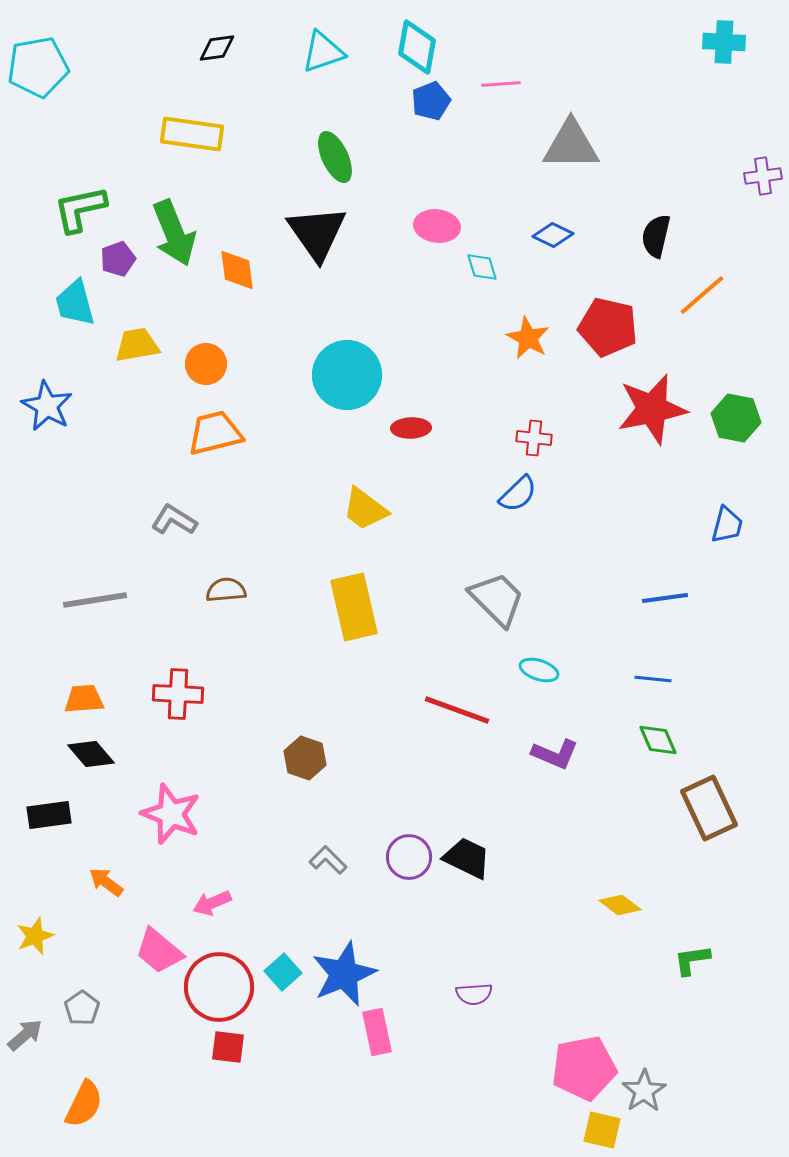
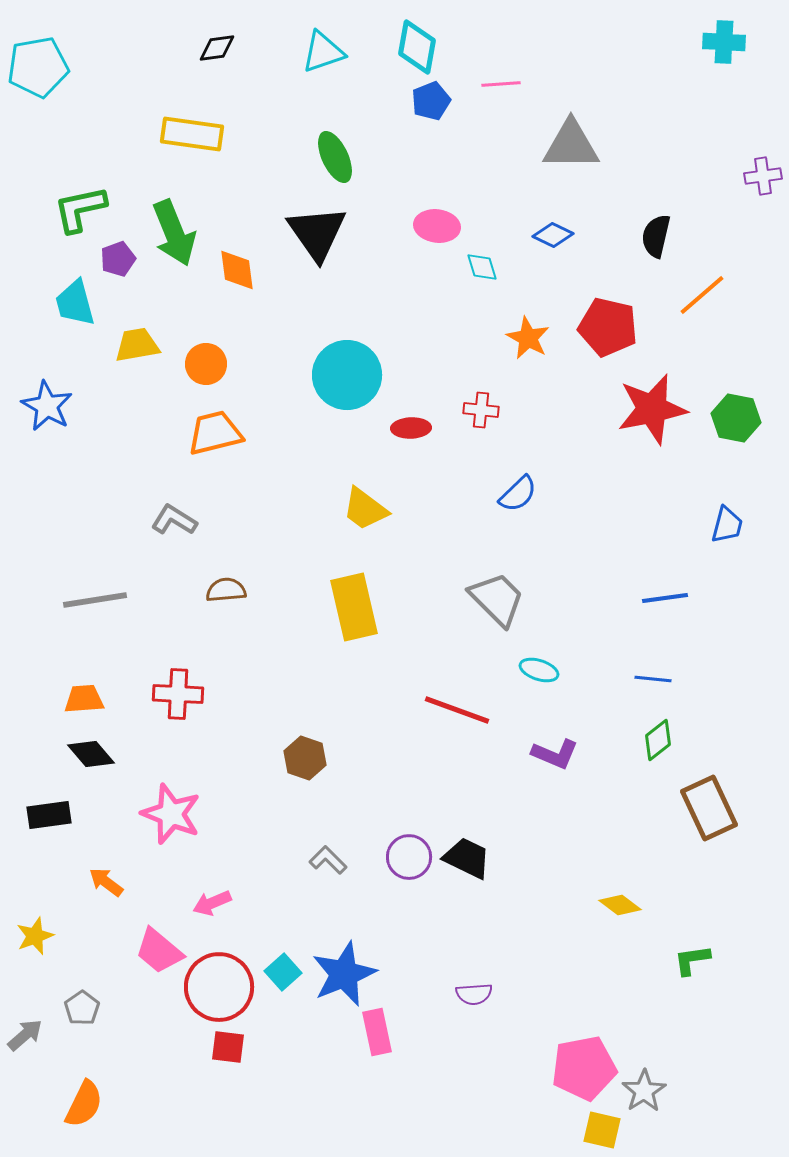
red cross at (534, 438): moved 53 px left, 28 px up
green diamond at (658, 740): rotated 75 degrees clockwise
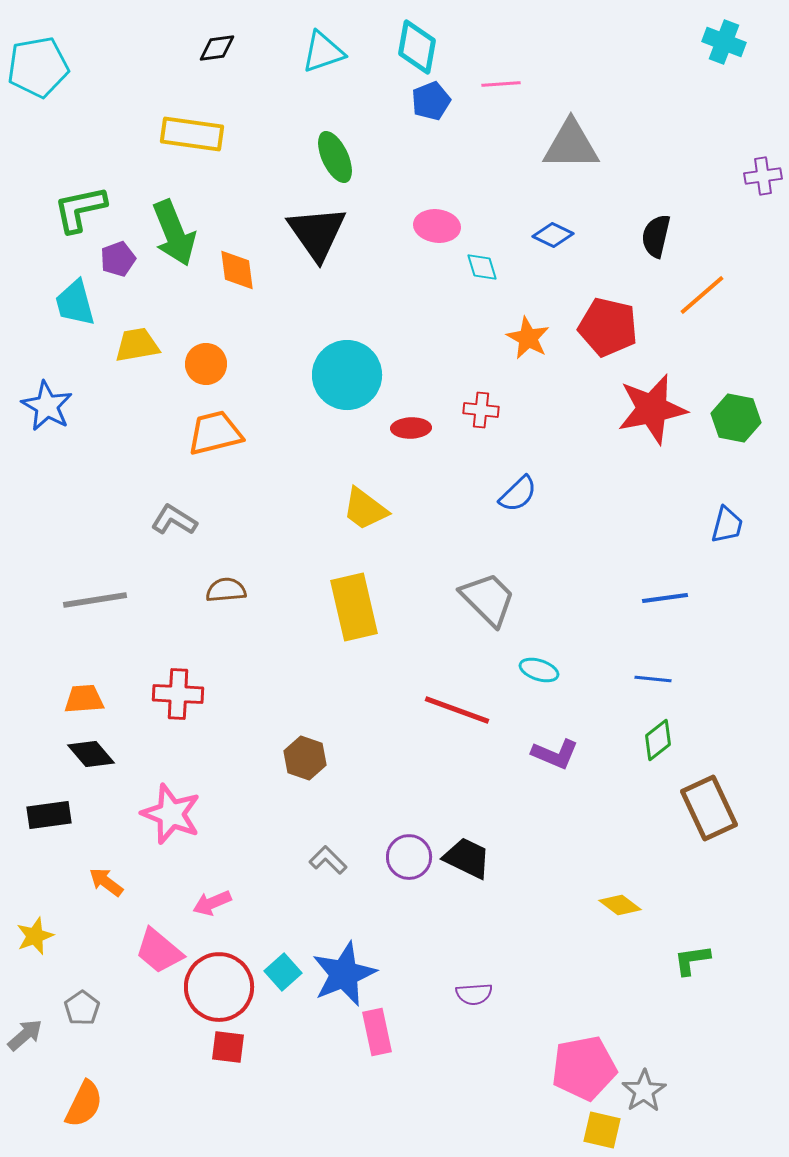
cyan cross at (724, 42): rotated 18 degrees clockwise
gray trapezoid at (497, 599): moved 9 px left
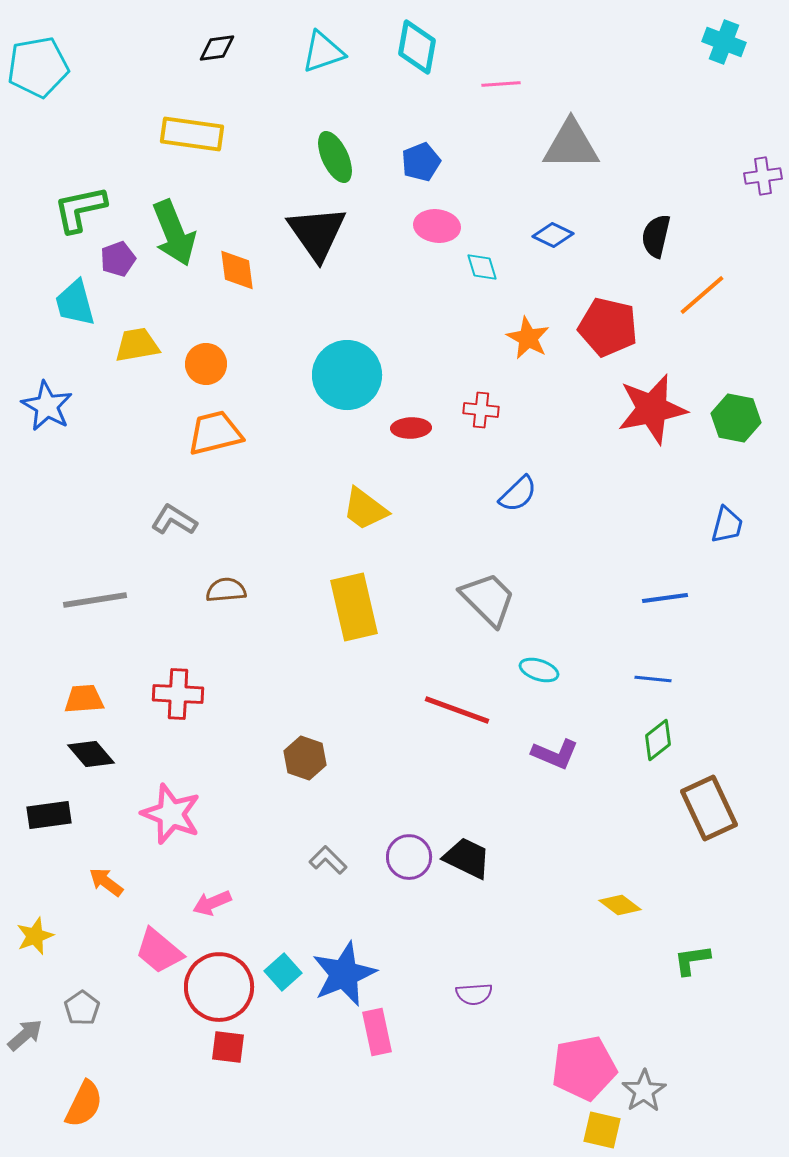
blue pentagon at (431, 101): moved 10 px left, 61 px down
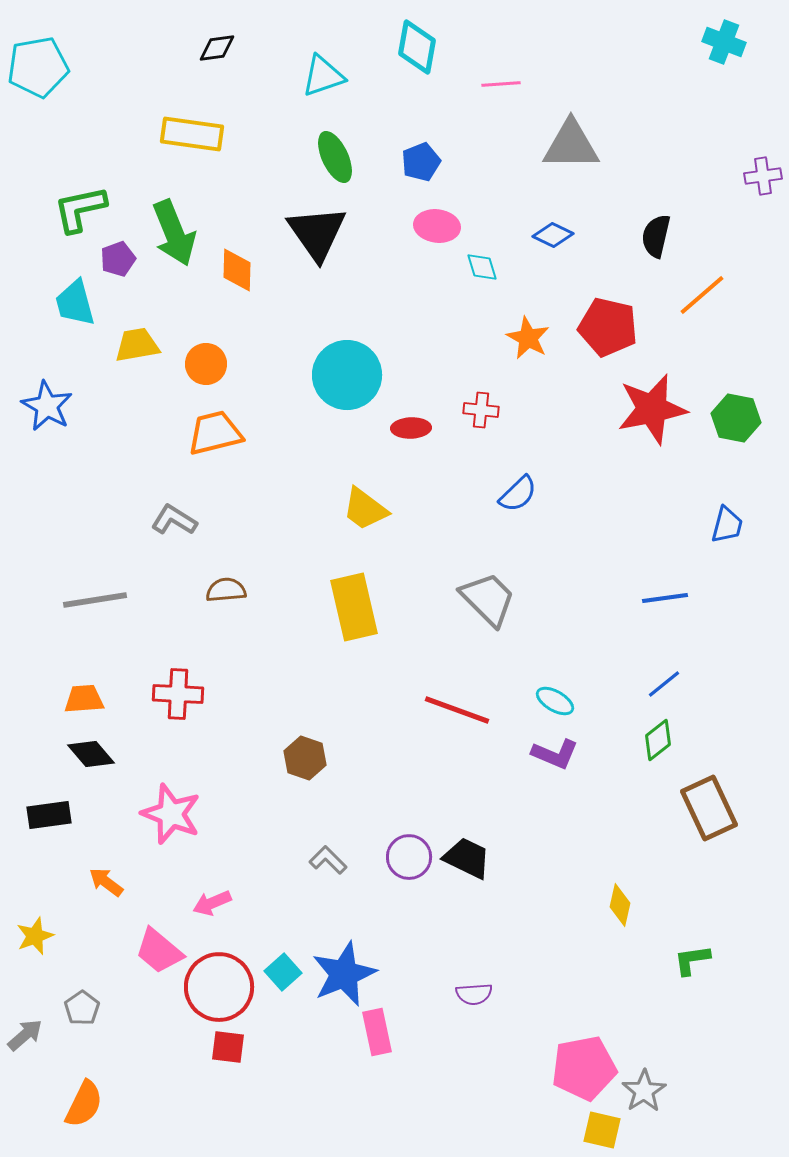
cyan triangle at (323, 52): moved 24 px down
orange diamond at (237, 270): rotated 9 degrees clockwise
cyan ellipse at (539, 670): moved 16 px right, 31 px down; rotated 12 degrees clockwise
blue line at (653, 679): moved 11 px right, 5 px down; rotated 45 degrees counterclockwise
yellow diamond at (620, 905): rotated 66 degrees clockwise
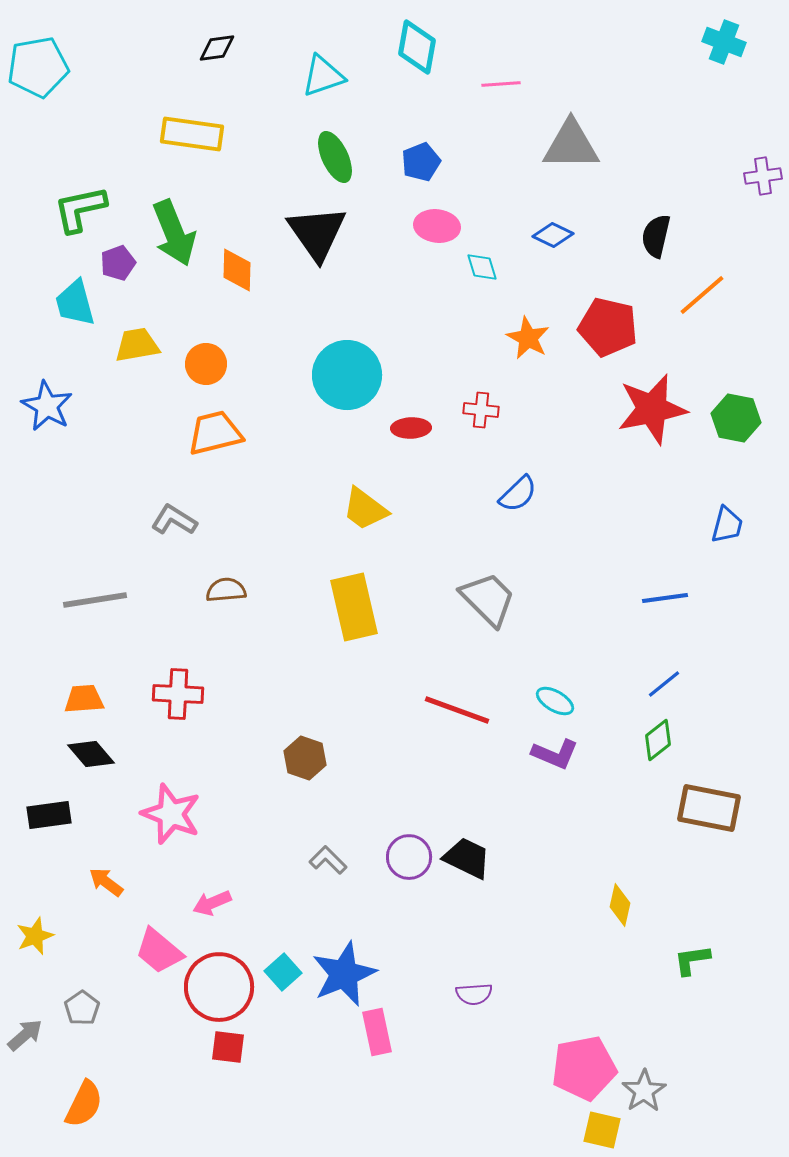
purple pentagon at (118, 259): moved 4 px down
brown rectangle at (709, 808): rotated 54 degrees counterclockwise
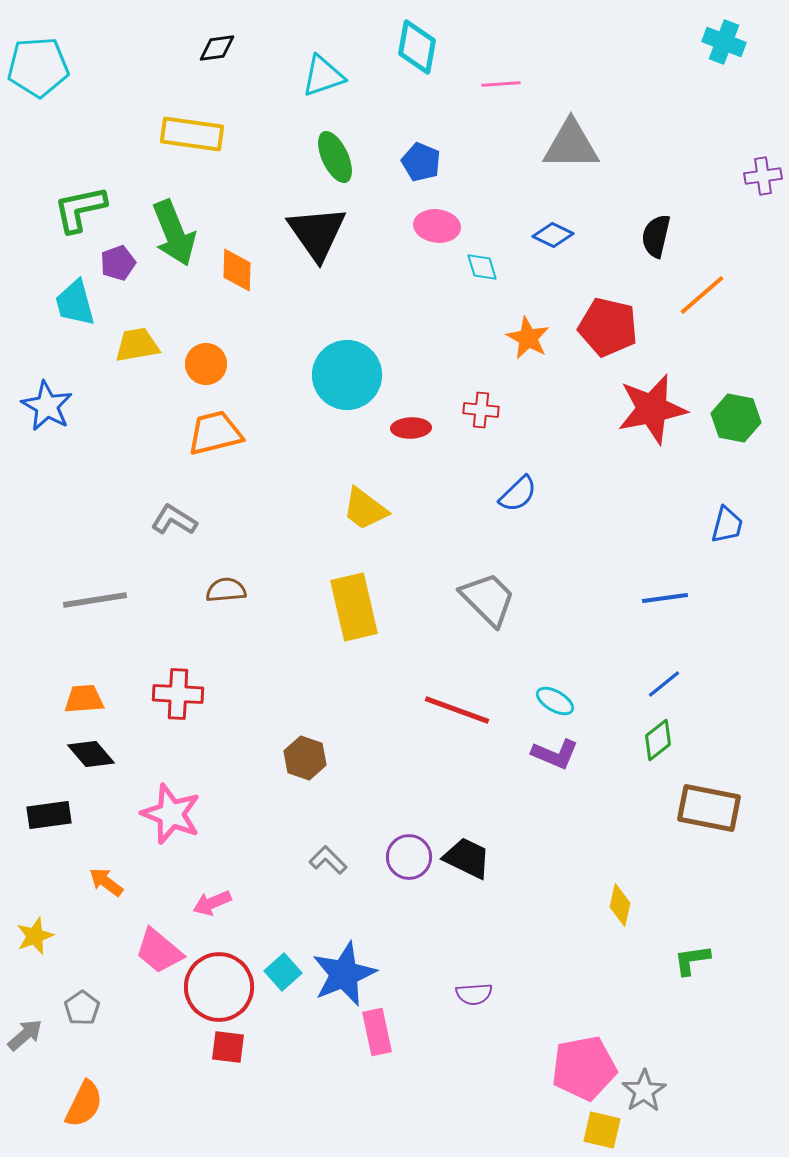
cyan pentagon at (38, 67): rotated 6 degrees clockwise
blue pentagon at (421, 162): rotated 27 degrees counterclockwise
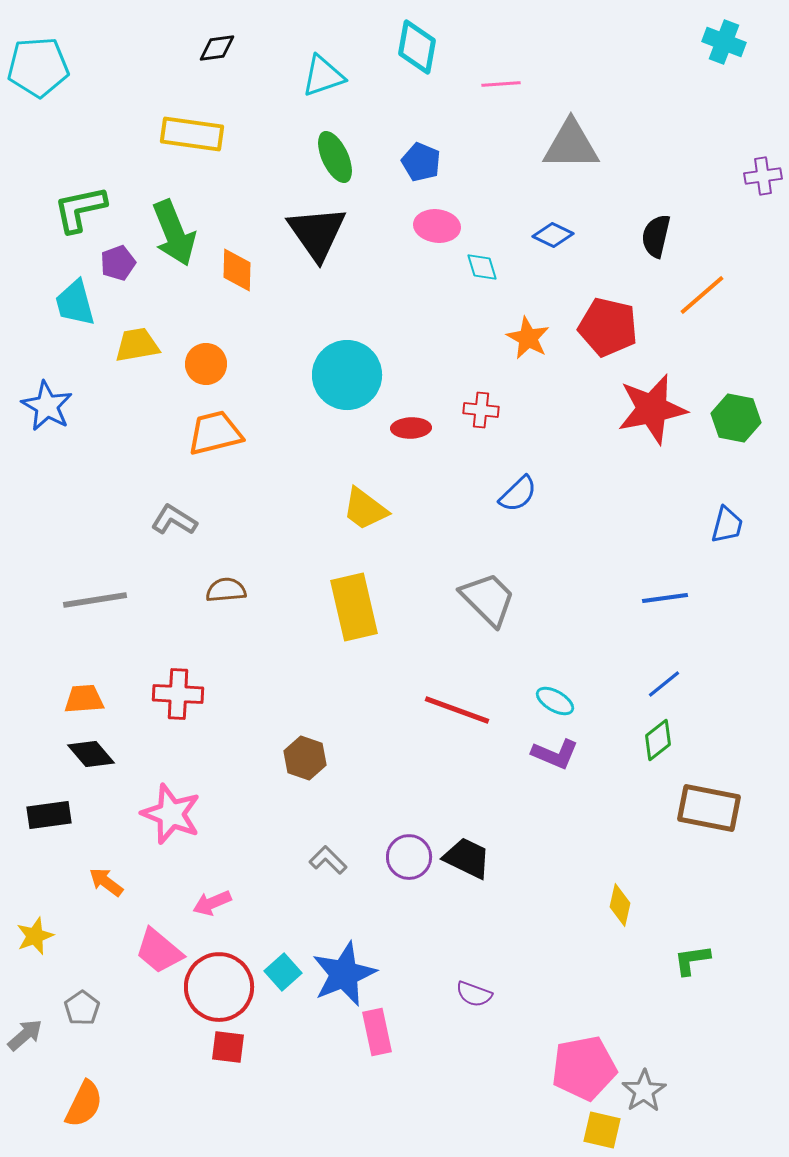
purple semicircle at (474, 994): rotated 24 degrees clockwise
